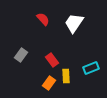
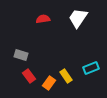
red semicircle: rotated 56 degrees counterclockwise
white trapezoid: moved 4 px right, 5 px up
gray rectangle: rotated 72 degrees clockwise
red rectangle: moved 23 px left, 16 px down
yellow rectangle: rotated 32 degrees counterclockwise
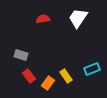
cyan rectangle: moved 1 px right, 1 px down
orange rectangle: moved 1 px left
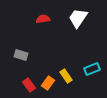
red rectangle: moved 9 px down
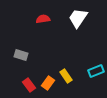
cyan rectangle: moved 4 px right, 2 px down
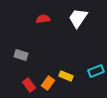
yellow rectangle: rotated 32 degrees counterclockwise
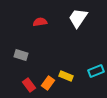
red semicircle: moved 3 px left, 3 px down
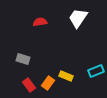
gray rectangle: moved 2 px right, 4 px down
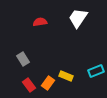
gray rectangle: rotated 40 degrees clockwise
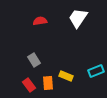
red semicircle: moved 1 px up
gray rectangle: moved 11 px right, 1 px down
orange rectangle: rotated 40 degrees counterclockwise
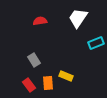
cyan rectangle: moved 28 px up
